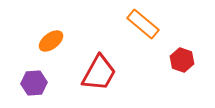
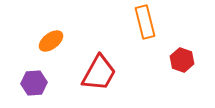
orange rectangle: moved 2 px right, 2 px up; rotated 36 degrees clockwise
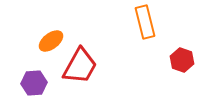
red trapezoid: moved 19 px left, 7 px up
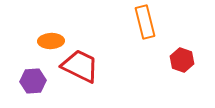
orange ellipse: rotated 35 degrees clockwise
red trapezoid: rotated 93 degrees counterclockwise
purple hexagon: moved 1 px left, 2 px up
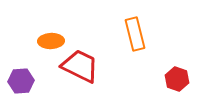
orange rectangle: moved 10 px left, 12 px down
red hexagon: moved 5 px left, 19 px down
purple hexagon: moved 12 px left
